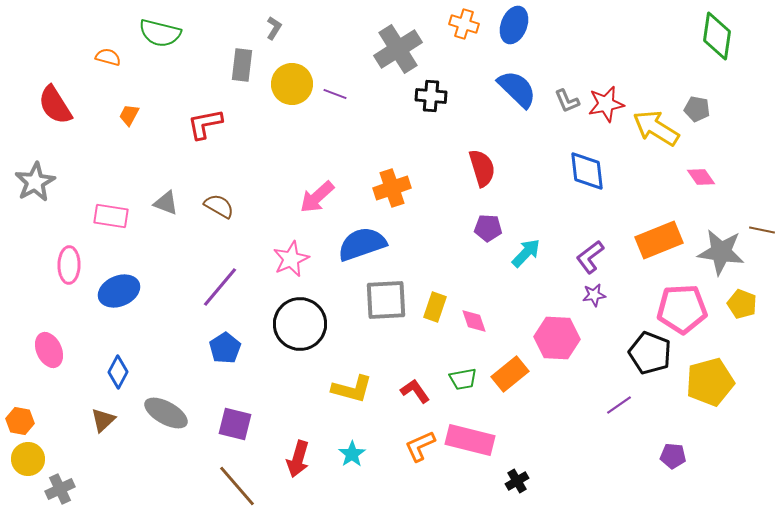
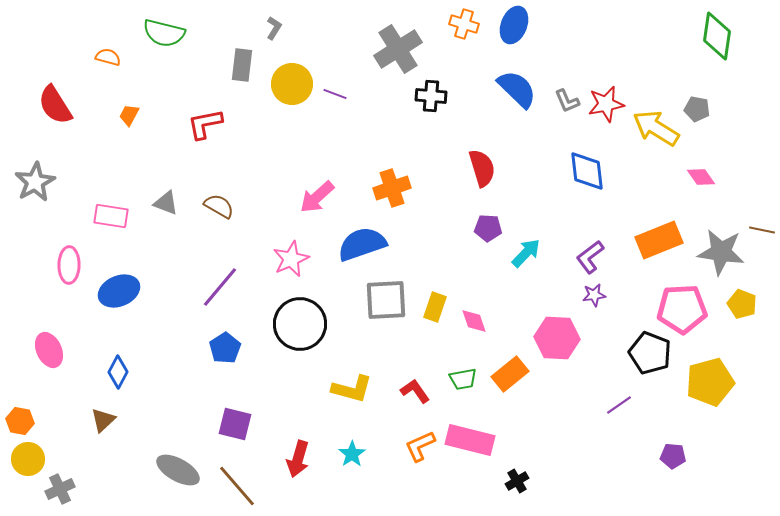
green semicircle at (160, 33): moved 4 px right
gray ellipse at (166, 413): moved 12 px right, 57 px down
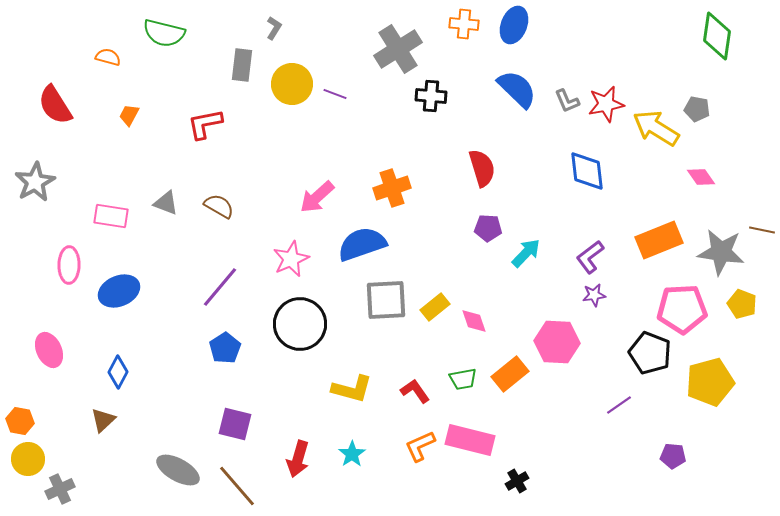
orange cross at (464, 24): rotated 12 degrees counterclockwise
yellow rectangle at (435, 307): rotated 32 degrees clockwise
pink hexagon at (557, 338): moved 4 px down
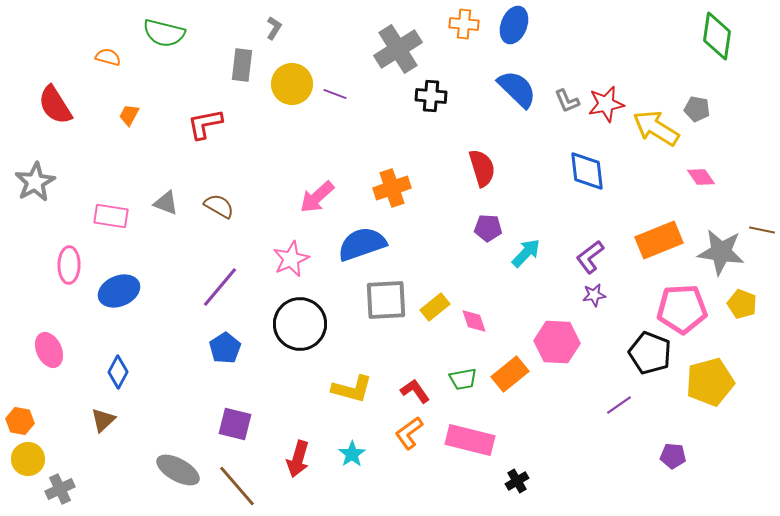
orange L-shape at (420, 446): moved 11 px left, 13 px up; rotated 12 degrees counterclockwise
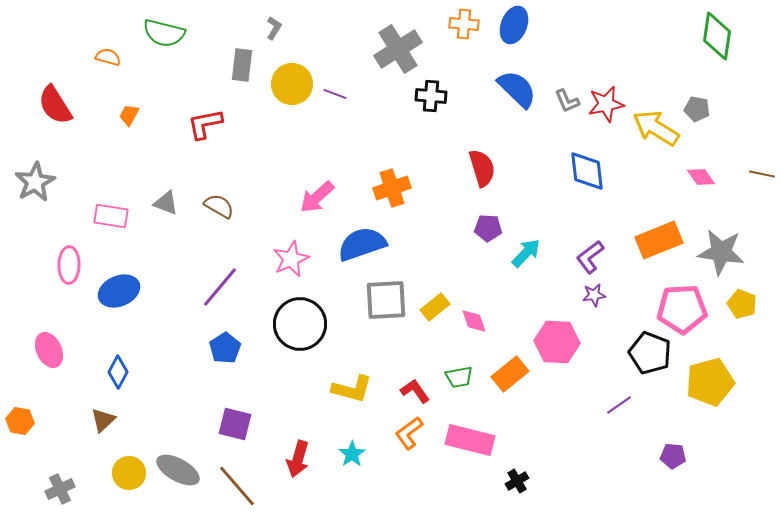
brown line at (762, 230): moved 56 px up
green trapezoid at (463, 379): moved 4 px left, 2 px up
yellow circle at (28, 459): moved 101 px right, 14 px down
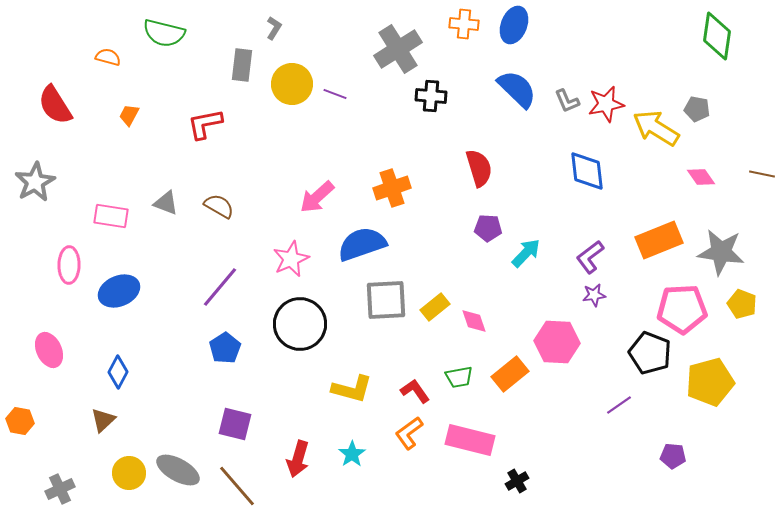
red semicircle at (482, 168): moved 3 px left
